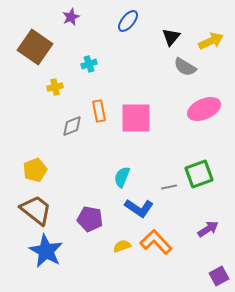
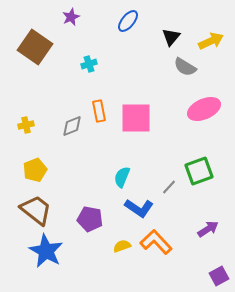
yellow cross: moved 29 px left, 38 px down
green square: moved 3 px up
gray line: rotated 35 degrees counterclockwise
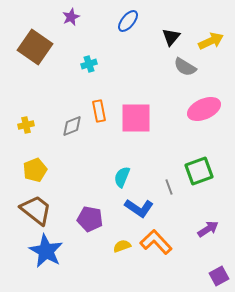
gray line: rotated 63 degrees counterclockwise
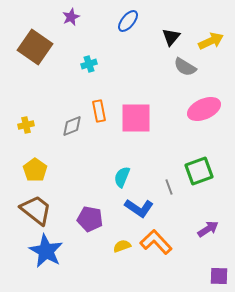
yellow pentagon: rotated 15 degrees counterclockwise
purple square: rotated 30 degrees clockwise
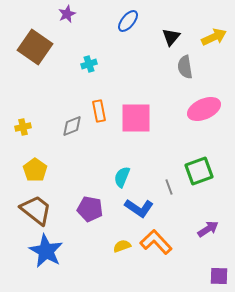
purple star: moved 4 px left, 3 px up
yellow arrow: moved 3 px right, 4 px up
gray semicircle: rotated 50 degrees clockwise
yellow cross: moved 3 px left, 2 px down
purple pentagon: moved 10 px up
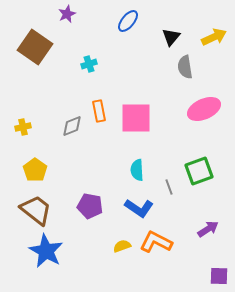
cyan semicircle: moved 15 px right, 7 px up; rotated 25 degrees counterclockwise
purple pentagon: moved 3 px up
orange L-shape: rotated 20 degrees counterclockwise
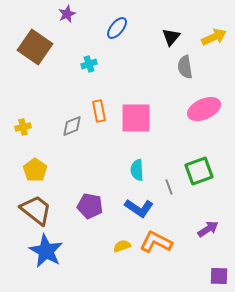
blue ellipse: moved 11 px left, 7 px down
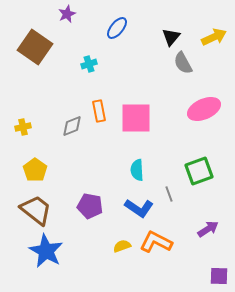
gray semicircle: moved 2 px left, 4 px up; rotated 20 degrees counterclockwise
gray line: moved 7 px down
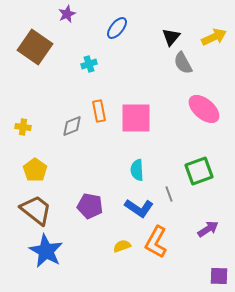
pink ellipse: rotated 64 degrees clockwise
yellow cross: rotated 21 degrees clockwise
orange L-shape: rotated 88 degrees counterclockwise
